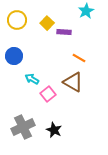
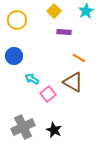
yellow square: moved 7 px right, 12 px up
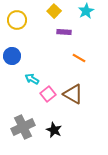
blue circle: moved 2 px left
brown triangle: moved 12 px down
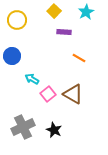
cyan star: moved 1 px down
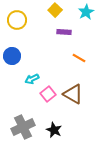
yellow square: moved 1 px right, 1 px up
cyan arrow: rotated 56 degrees counterclockwise
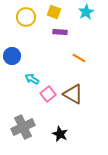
yellow square: moved 1 px left, 2 px down; rotated 24 degrees counterclockwise
yellow circle: moved 9 px right, 3 px up
purple rectangle: moved 4 px left
cyan arrow: rotated 56 degrees clockwise
black star: moved 6 px right, 4 px down
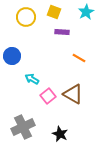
purple rectangle: moved 2 px right
pink square: moved 2 px down
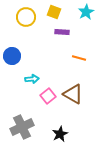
orange line: rotated 16 degrees counterclockwise
cyan arrow: rotated 144 degrees clockwise
gray cross: moved 1 px left
black star: rotated 21 degrees clockwise
